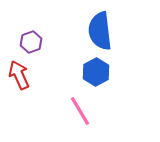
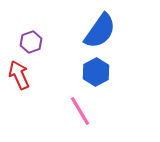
blue semicircle: rotated 138 degrees counterclockwise
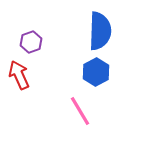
blue semicircle: rotated 33 degrees counterclockwise
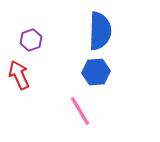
purple hexagon: moved 2 px up
blue hexagon: rotated 24 degrees clockwise
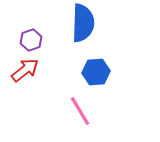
blue semicircle: moved 17 px left, 8 px up
red arrow: moved 6 px right, 5 px up; rotated 76 degrees clockwise
